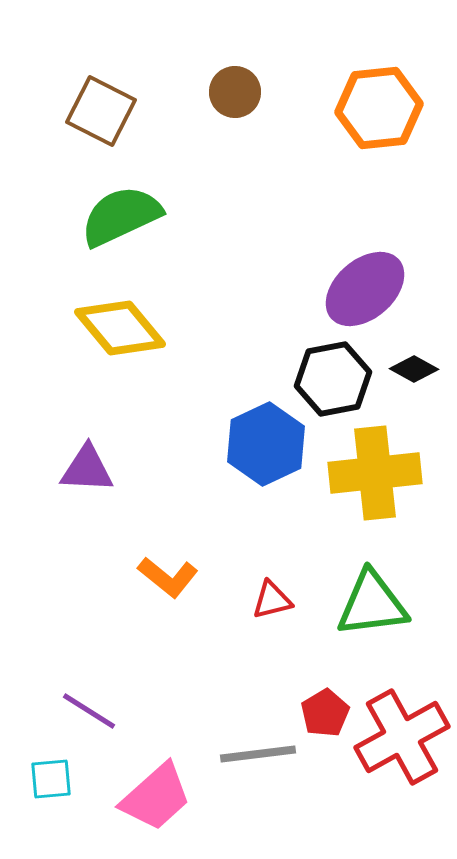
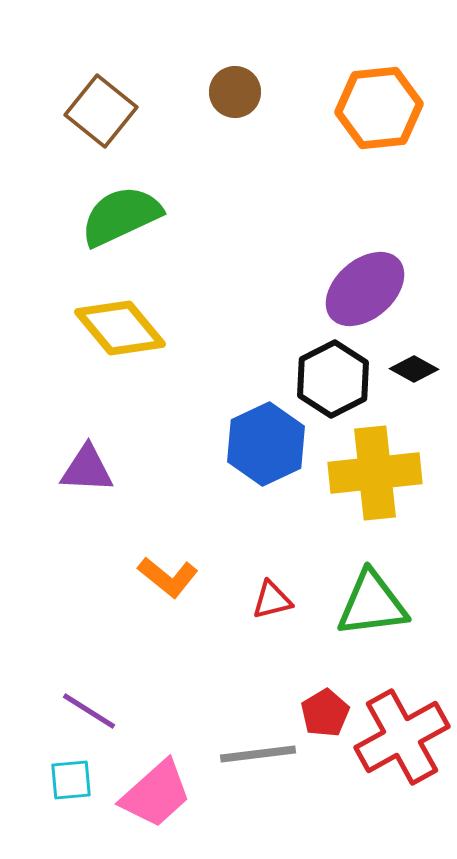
brown square: rotated 12 degrees clockwise
black hexagon: rotated 16 degrees counterclockwise
cyan square: moved 20 px right, 1 px down
pink trapezoid: moved 3 px up
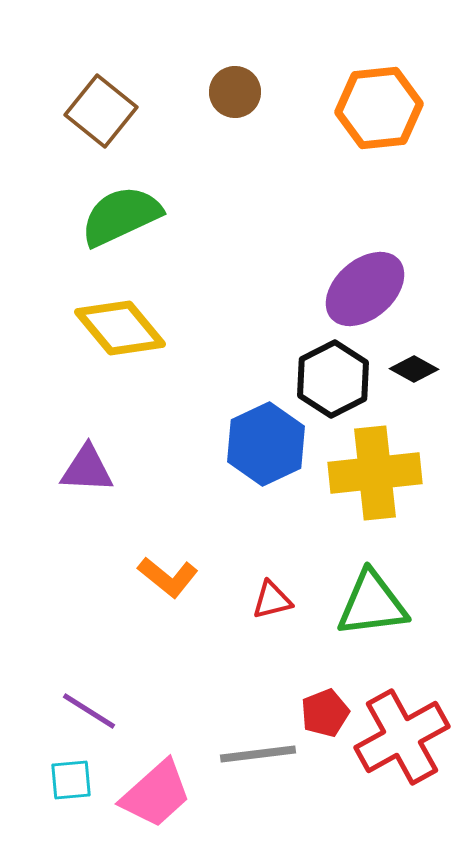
red pentagon: rotated 9 degrees clockwise
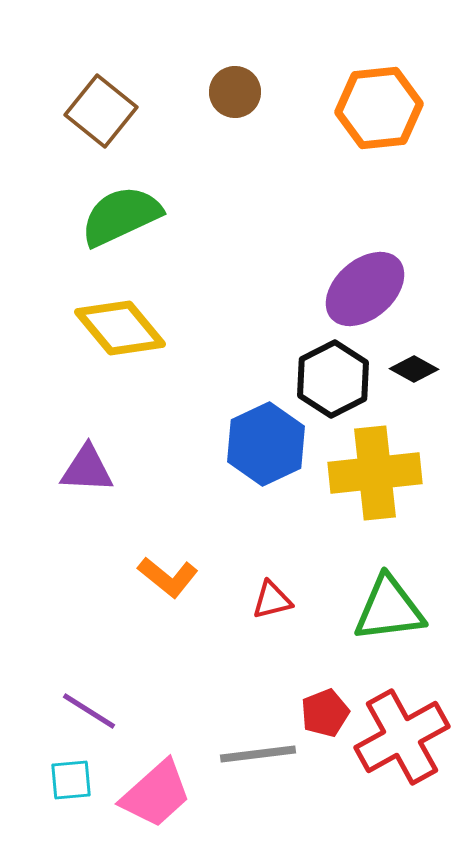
green triangle: moved 17 px right, 5 px down
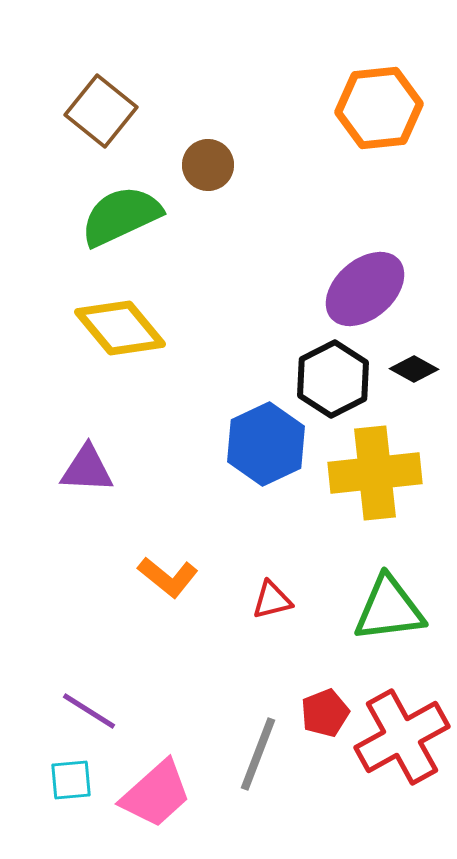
brown circle: moved 27 px left, 73 px down
gray line: rotated 62 degrees counterclockwise
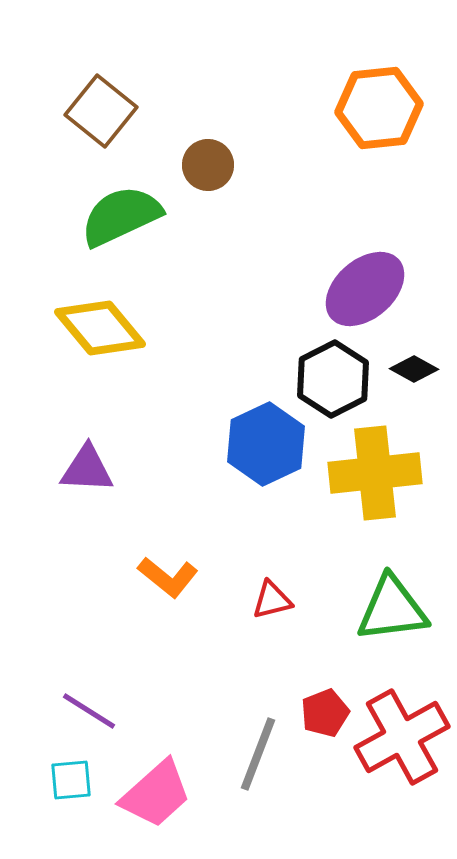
yellow diamond: moved 20 px left
green triangle: moved 3 px right
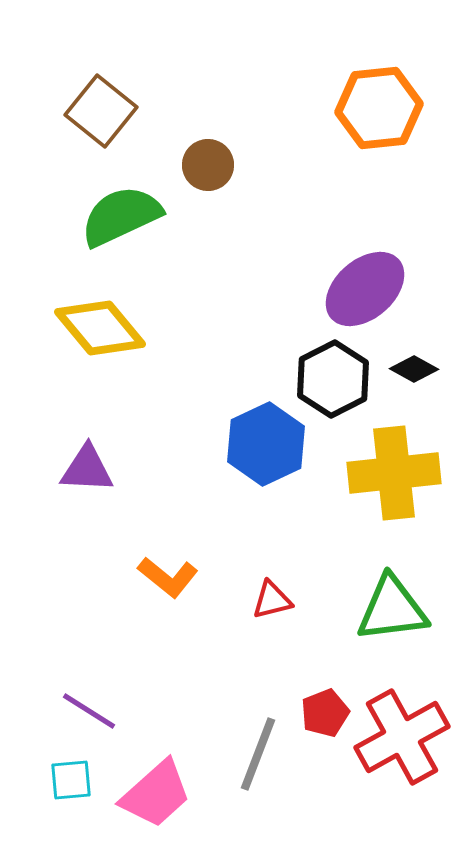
yellow cross: moved 19 px right
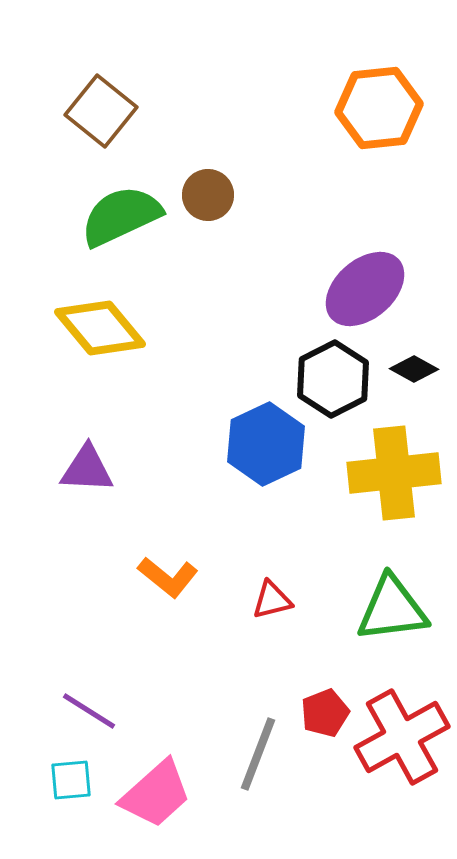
brown circle: moved 30 px down
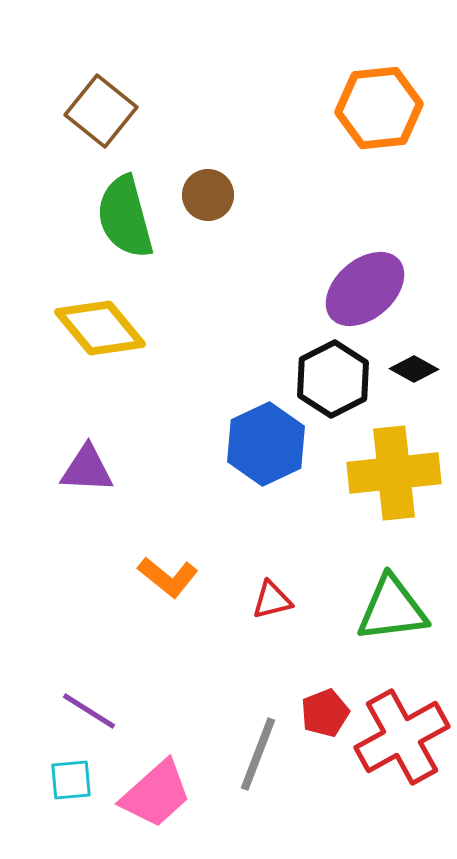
green semicircle: moved 4 px right, 1 px down; rotated 80 degrees counterclockwise
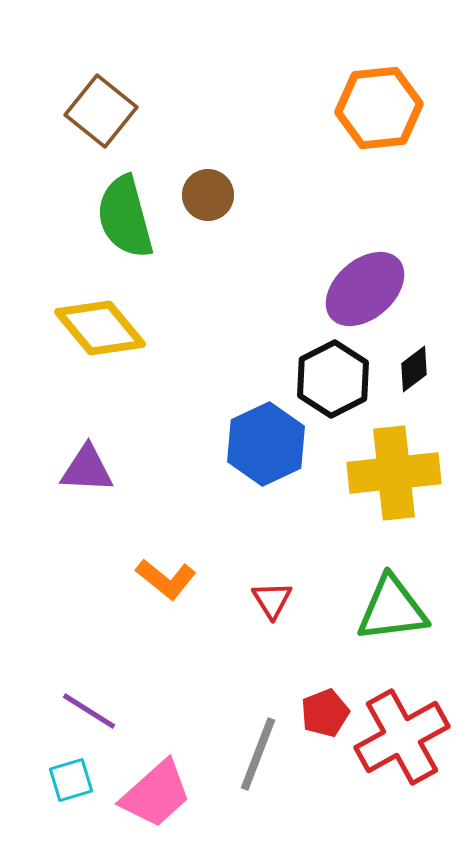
black diamond: rotated 66 degrees counterclockwise
orange L-shape: moved 2 px left, 2 px down
red triangle: rotated 48 degrees counterclockwise
cyan square: rotated 12 degrees counterclockwise
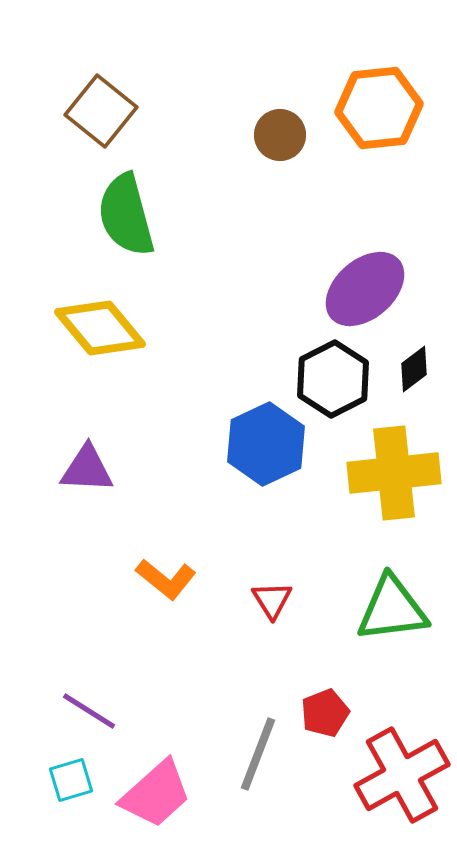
brown circle: moved 72 px right, 60 px up
green semicircle: moved 1 px right, 2 px up
red cross: moved 38 px down
